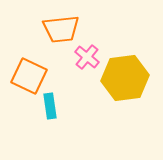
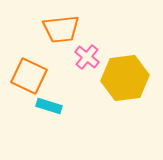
cyan rectangle: moved 1 px left; rotated 65 degrees counterclockwise
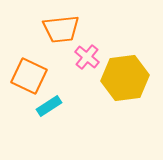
cyan rectangle: rotated 50 degrees counterclockwise
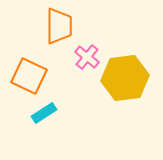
orange trapezoid: moved 2 px left, 3 px up; rotated 84 degrees counterclockwise
cyan rectangle: moved 5 px left, 7 px down
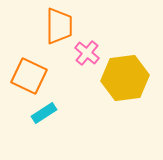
pink cross: moved 4 px up
